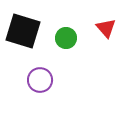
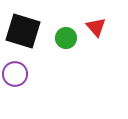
red triangle: moved 10 px left, 1 px up
purple circle: moved 25 px left, 6 px up
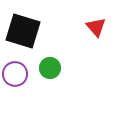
green circle: moved 16 px left, 30 px down
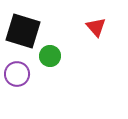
green circle: moved 12 px up
purple circle: moved 2 px right
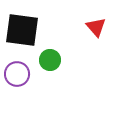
black square: moved 1 px left, 1 px up; rotated 9 degrees counterclockwise
green circle: moved 4 px down
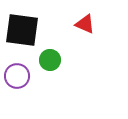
red triangle: moved 11 px left, 3 px up; rotated 25 degrees counterclockwise
purple circle: moved 2 px down
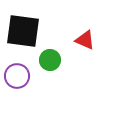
red triangle: moved 16 px down
black square: moved 1 px right, 1 px down
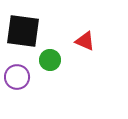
red triangle: moved 1 px down
purple circle: moved 1 px down
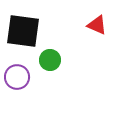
red triangle: moved 12 px right, 16 px up
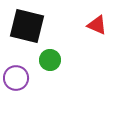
black square: moved 4 px right, 5 px up; rotated 6 degrees clockwise
purple circle: moved 1 px left, 1 px down
